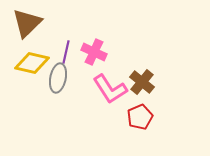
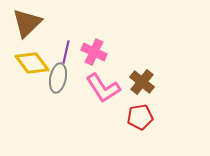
yellow diamond: rotated 40 degrees clockwise
pink L-shape: moved 7 px left, 1 px up
red pentagon: rotated 15 degrees clockwise
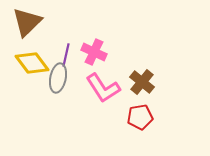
brown triangle: moved 1 px up
purple line: moved 3 px down
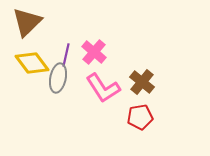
pink cross: rotated 15 degrees clockwise
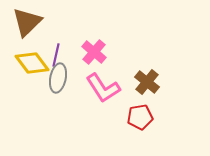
purple line: moved 10 px left
brown cross: moved 5 px right
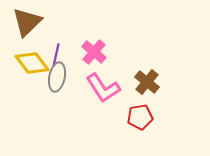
gray ellipse: moved 1 px left, 1 px up
